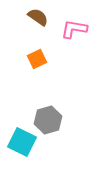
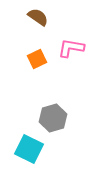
pink L-shape: moved 3 px left, 19 px down
gray hexagon: moved 5 px right, 2 px up
cyan square: moved 7 px right, 7 px down
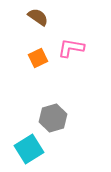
orange square: moved 1 px right, 1 px up
cyan square: rotated 32 degrees clockwise
